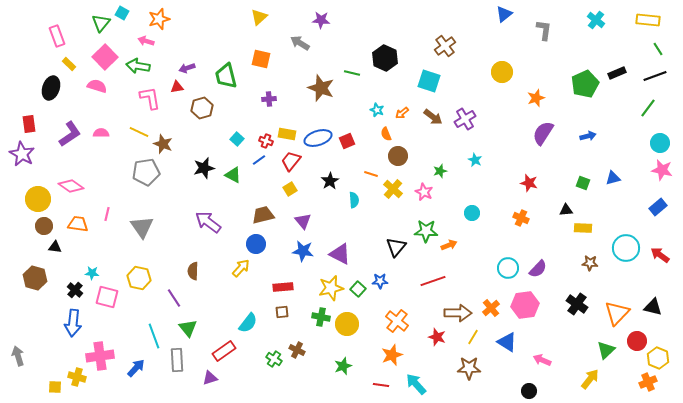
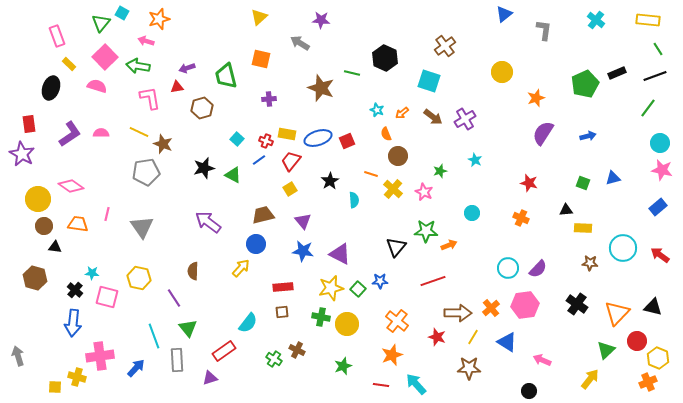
cyan circle at (626, 248): moved 3 px left
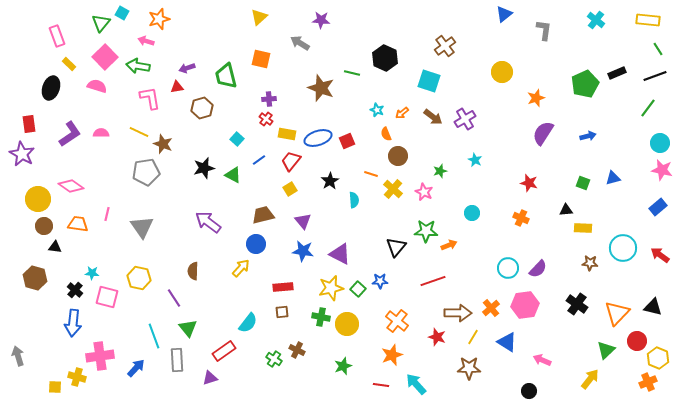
red cross at (266, 141): moved 22 px up; rotated 16 degrees clockwise
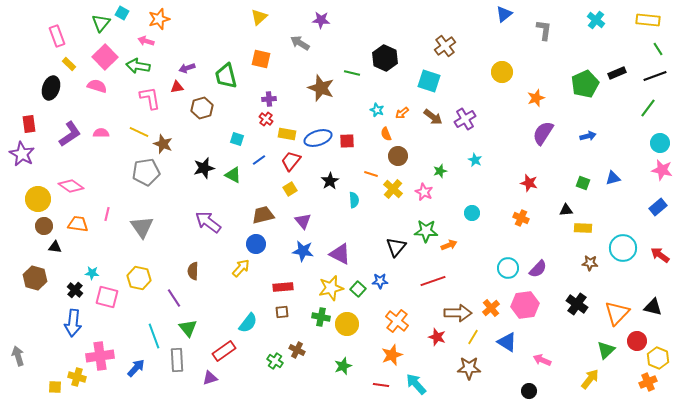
cyan square at (237, 139): rotated 24 degrees counterclockwise
red square at (347, 141): rotated 21 degrees clockwise
green cross at (274, 359): moved 1 px right, 2 px down
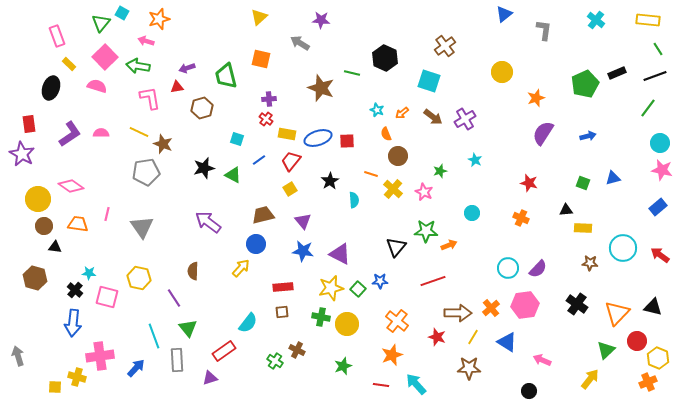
cyan star at (92, 273): moved 3 px left
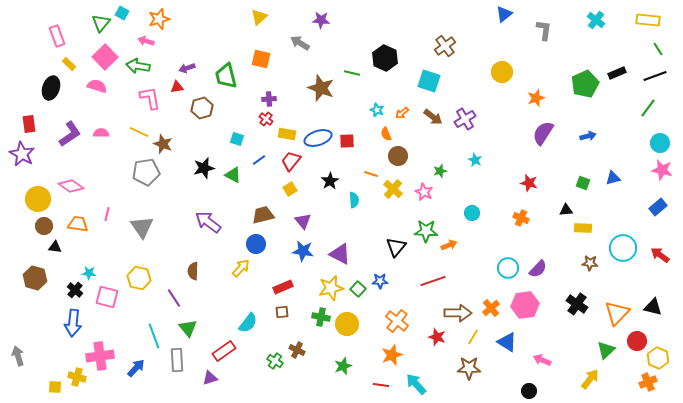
red rectangle at (283, 287): rotated 18 degrees counterclockwise
